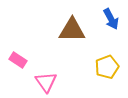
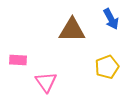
pink rectangle: rotated 30 degrees counterclockwise
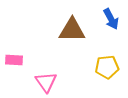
pink rectangle: moved 4 px left
yellow pentagon: rotated 15 degrees clockwise
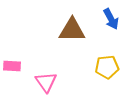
pink rectangle: moved 2 px left, 6 px down
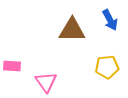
blue arrow: moved 1 px left, 1 px down
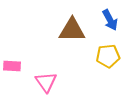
yellow pentagon: moved 1 px right, 11 px up
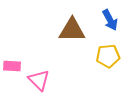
pink triangle: moved 7 px left, 2 px up; rotated 10 degrees counterclockwise
